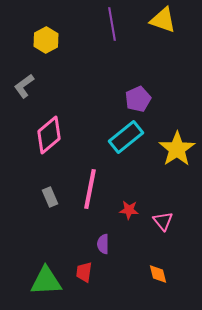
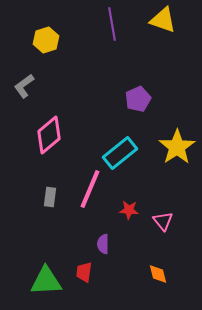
yellow hexagon: rotated 10 degrees clockwise
cyan rectangle: moved 6 px left, 16 px down
yellow star: moved 2 px up
pink line: rotated 12 degrees clockwise
gray rectangle: rotated 30 degrees clockwise
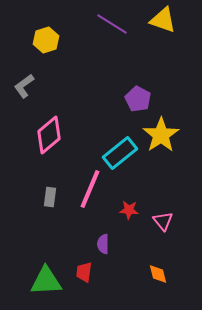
purple line: rotated 48 degrees counterclockwise
purple pentagon: rotated 20 degrees counterclockwise
yellow star: moved 16 px left, 12 px up
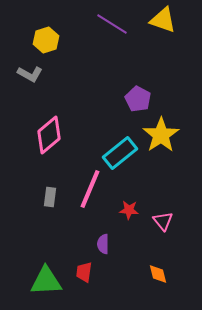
gray L-shape: moved 6 px right, 12 px up; rotated 115 degrees counterclockwise
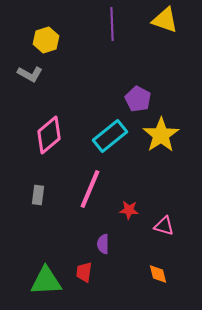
yellow triangle: moved 2 px right
purple line: rotated 56 degrees clockwise
cyan rectangle: moved 10 px left, 17 px up
gray rectangle: moved 12 px left, 2 px up
pink triangle: moved 1 px right, 5 px down; rotated 35 degrees counterclockwise
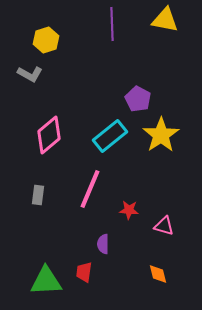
yellow triangle: rotated 8 degrees counterclockwise
